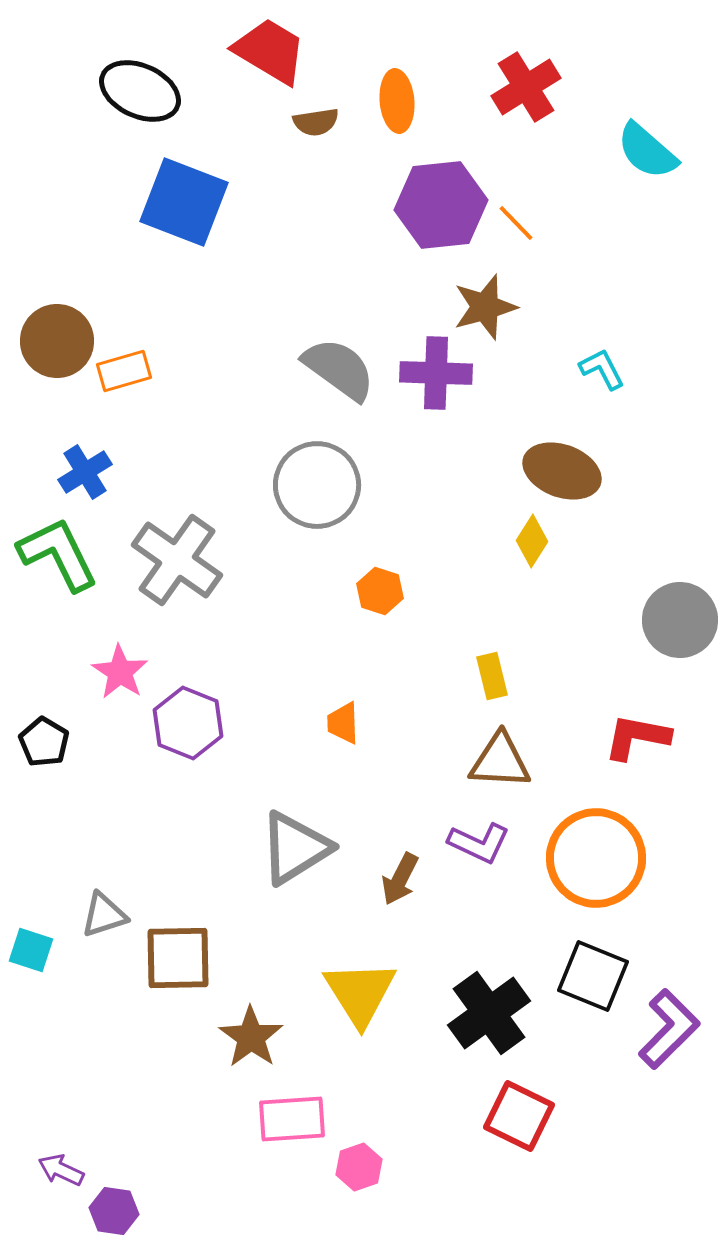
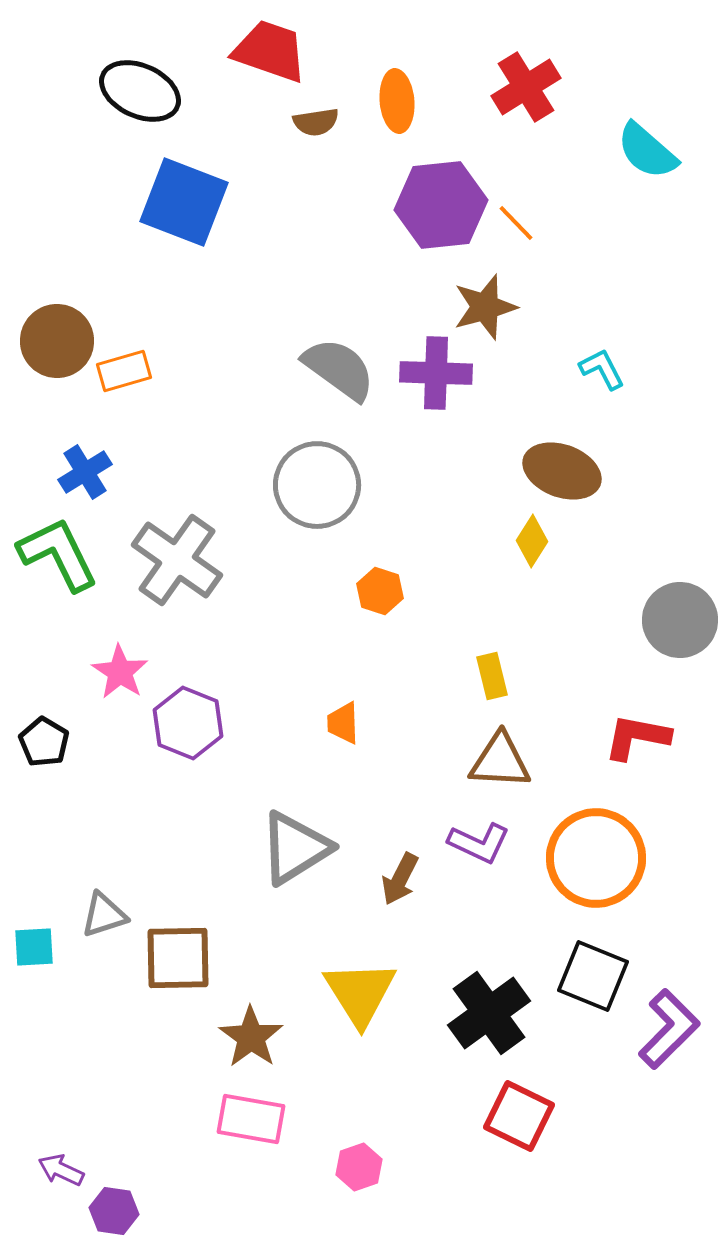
red trapezoid at (270, 51): rotated 12 degrees counterclockwise
cyan square at (31, 950): moved 3 px right, 3 px up; rotated 21 degrees counterclockwise
pink rectangle at (292, 1119): moved 41 px left; rotated 14 degrees clockwise
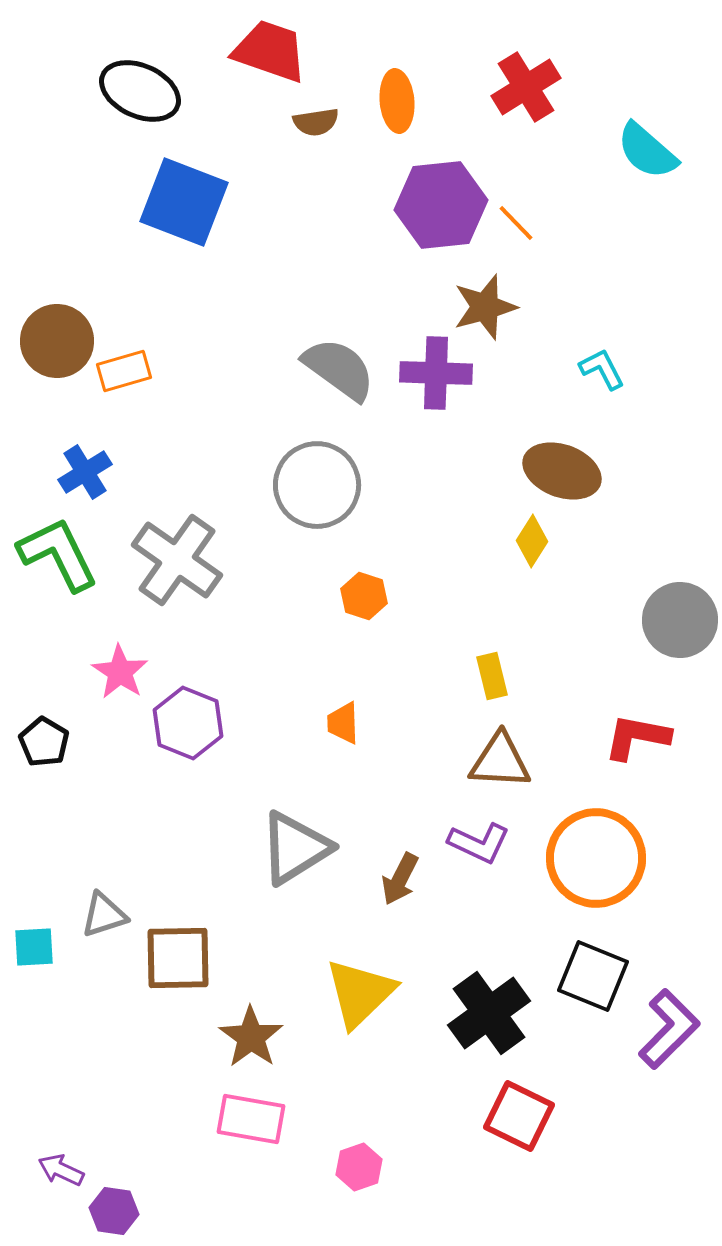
orange hexagon at (380, 591): moved 16 px left, 5 px down
yellow triangle at (360, 993): rotated 18 degrees clockwise
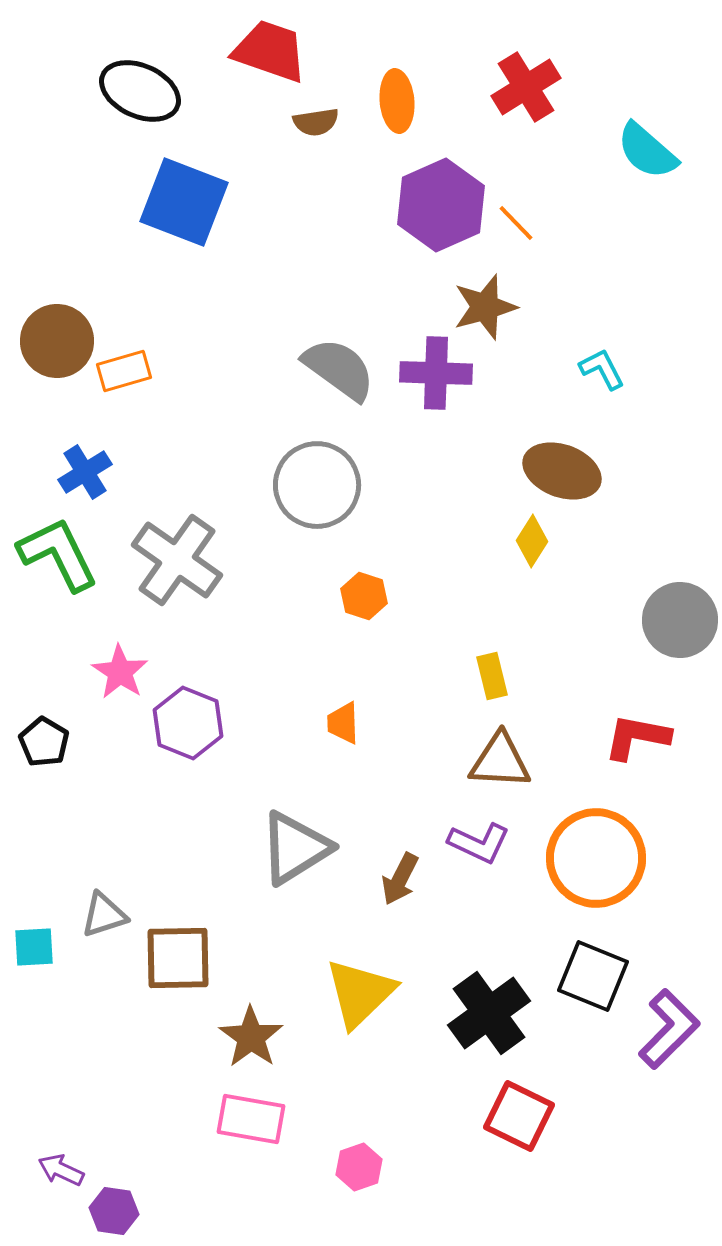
purple hexagon at (441, 205): rotated 18 degrees counterclockwise
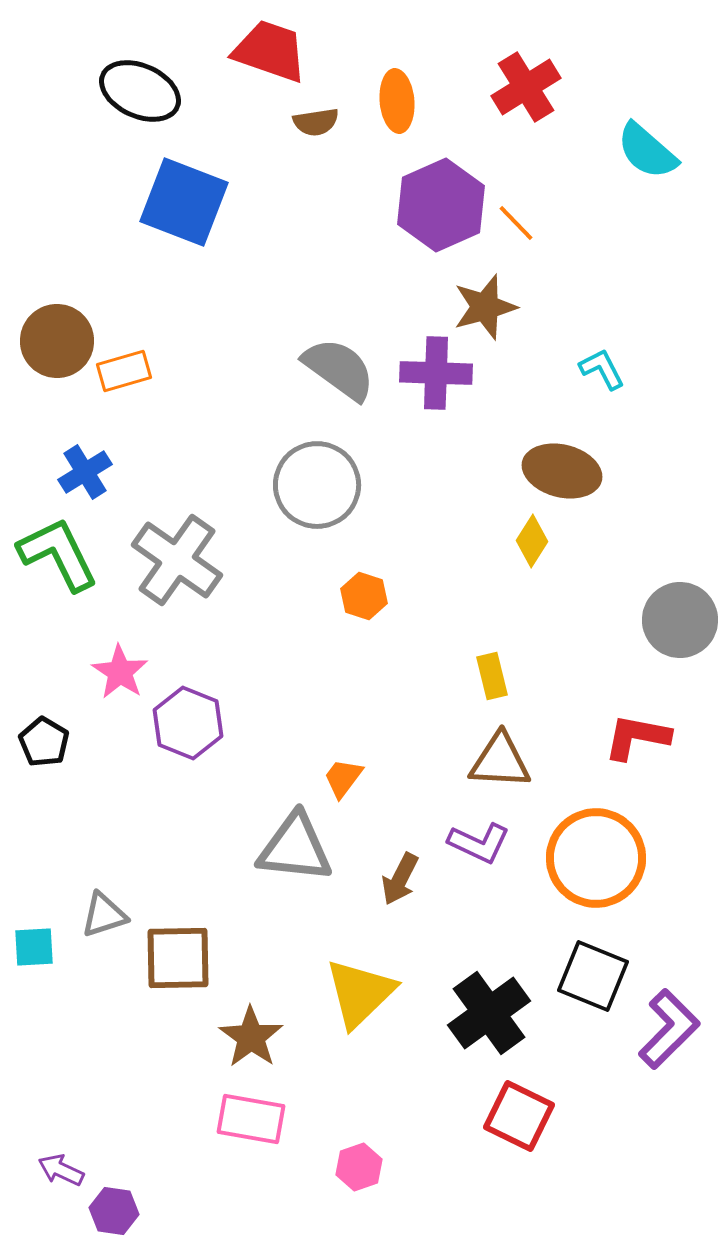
brown ellipse at (562, 471): rotated 6 degrees counterclockwise
orange trapezoid at (343, 723): moved 55 px down; rotated 39 degrees clockwise
gray triangle at (295, 848): rotated 38 degrees clockwise
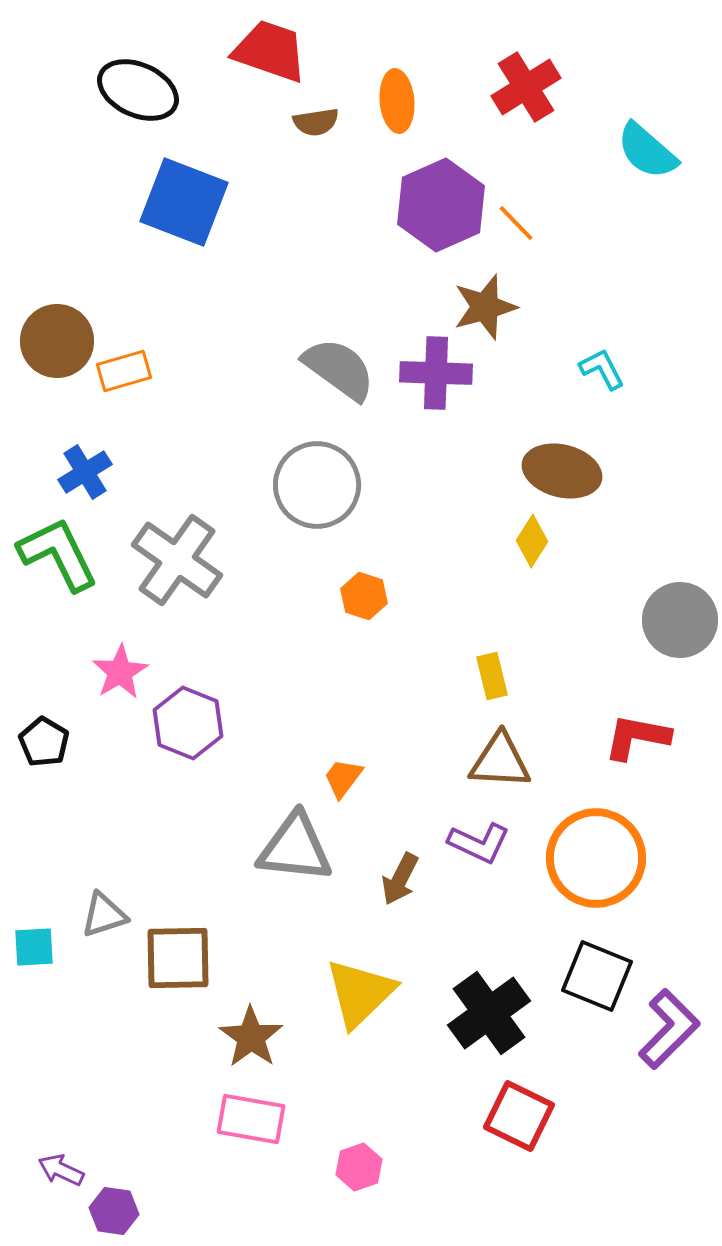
black ellipse at (140, 91): moved 2 px left, 1 px up
pink star at (120, 672): rotated 8 degrees clockwise
black square at (593, 976): moved 4 px right
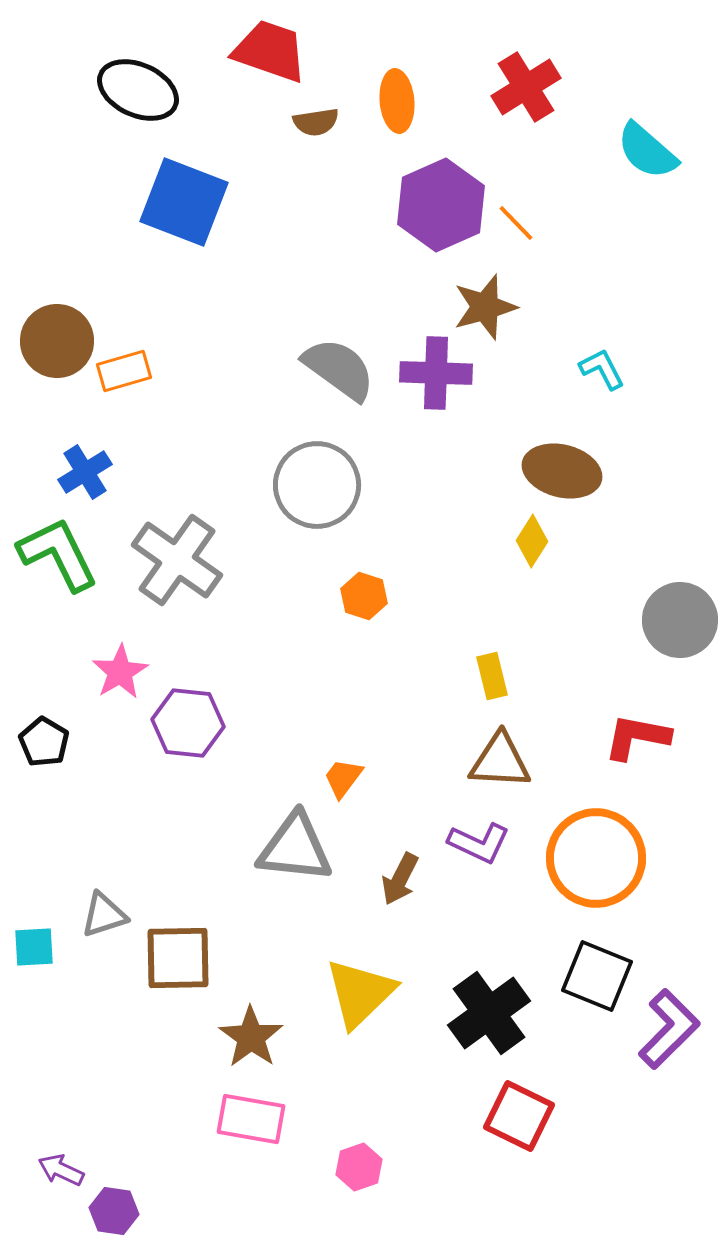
purple hexagon at (188, 723): rotated 16 degrees counterclockwise
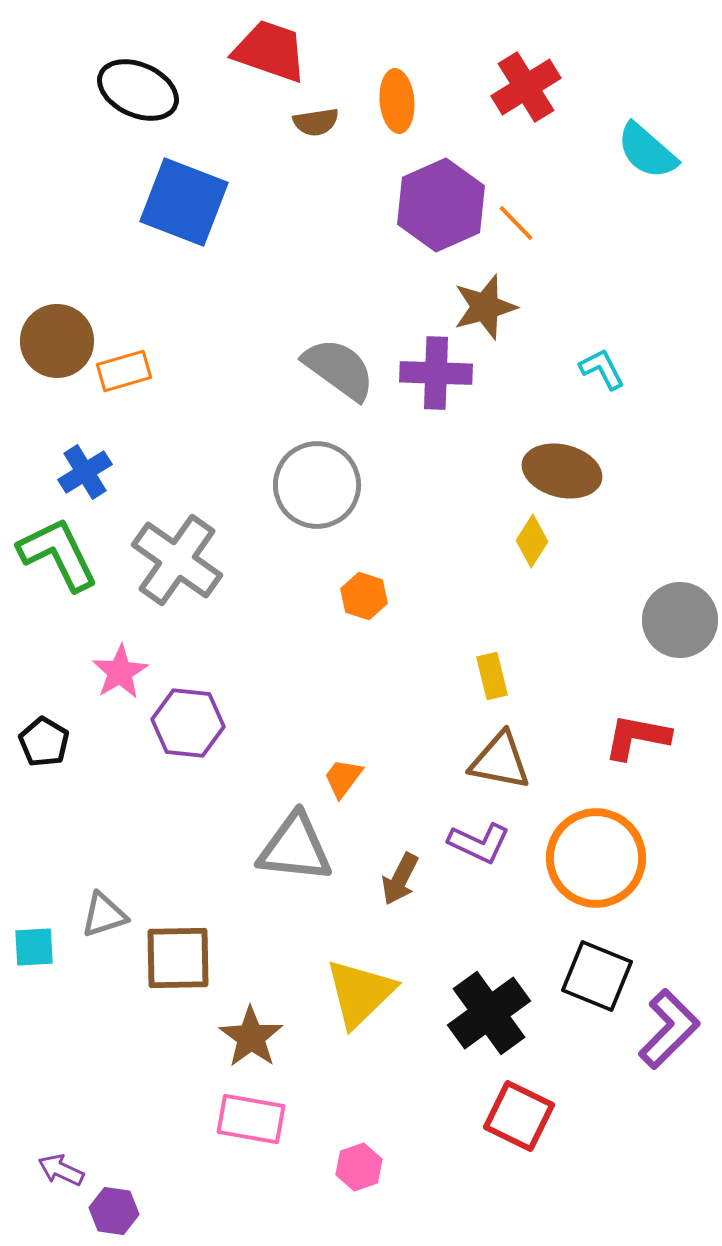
brown triangle at (500, 761): rotated 8 degrees clockwise
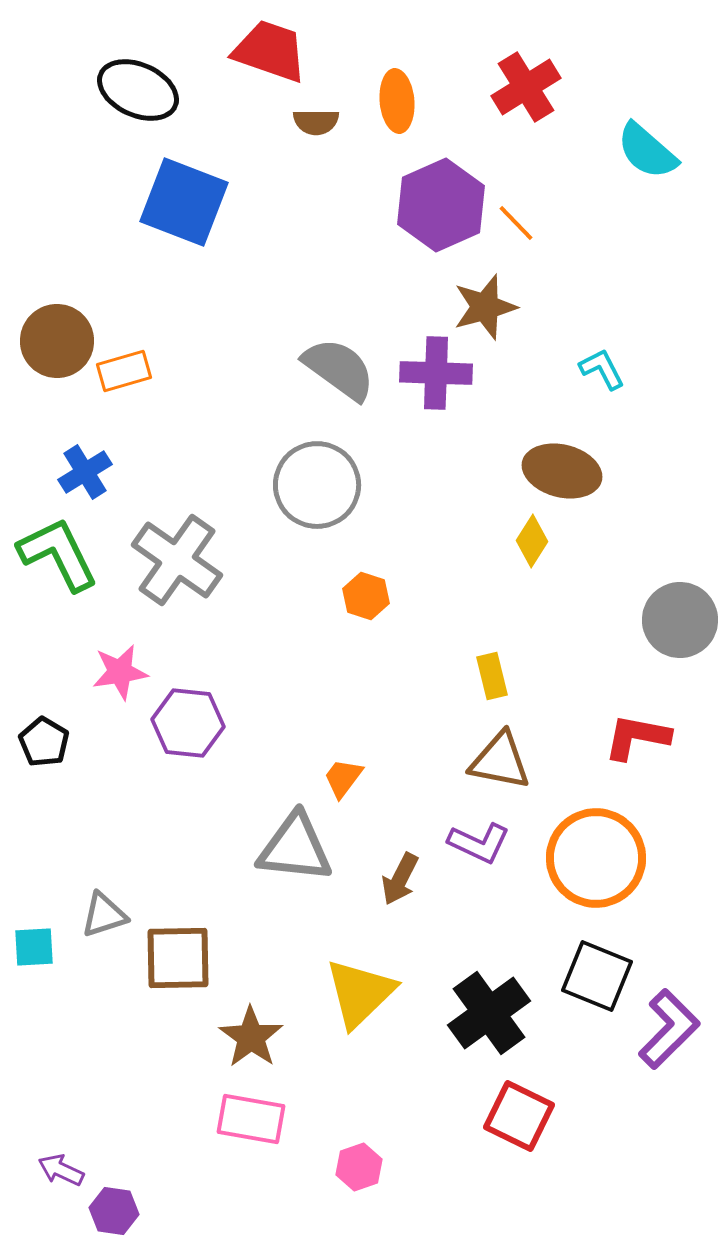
brown semicircle at (316, 122): rotated 9 degrees clockwise
orange hexagon at (364, 596): moved 2 px right
pink star at (120, 672): rotated 22 degrees clockwise
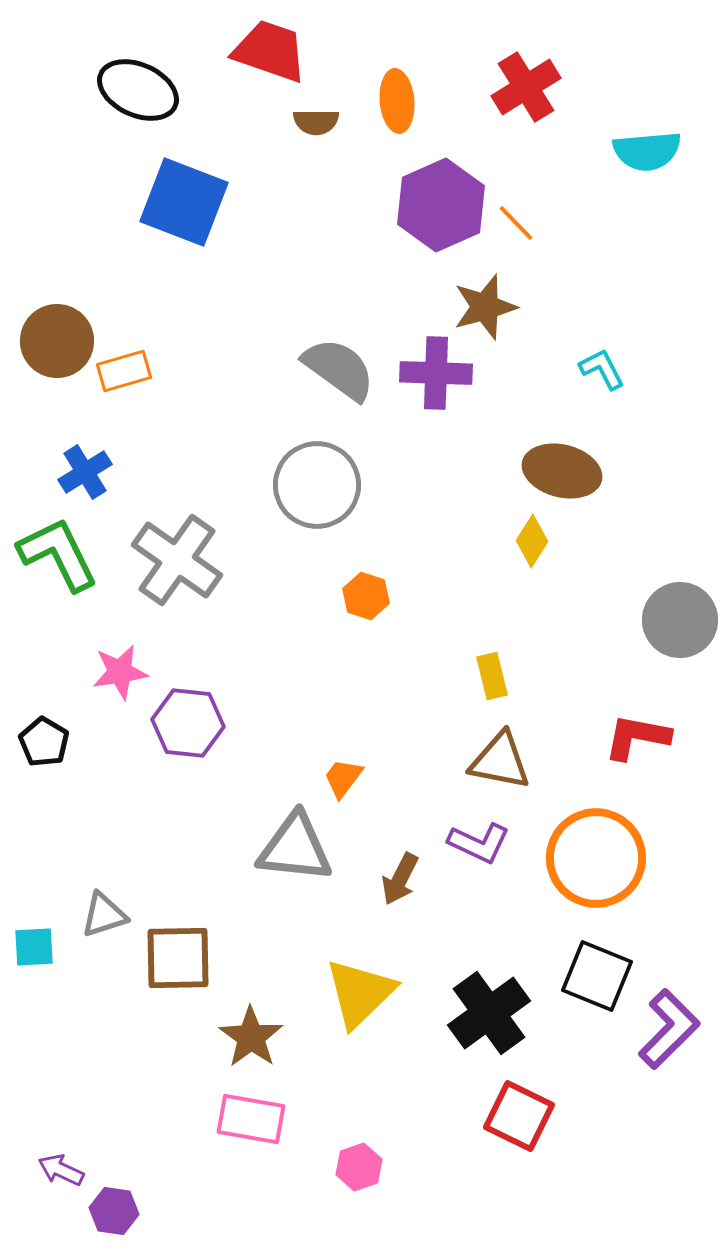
cyan semicircle at (647, 151): rotated 46 degrees counterclockwise
